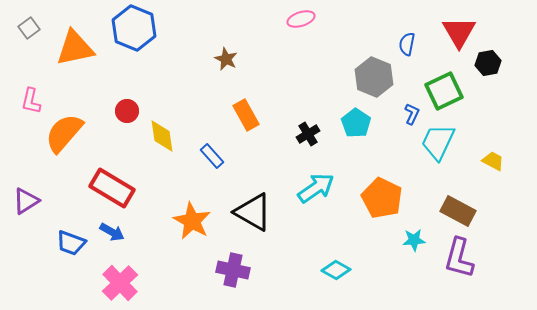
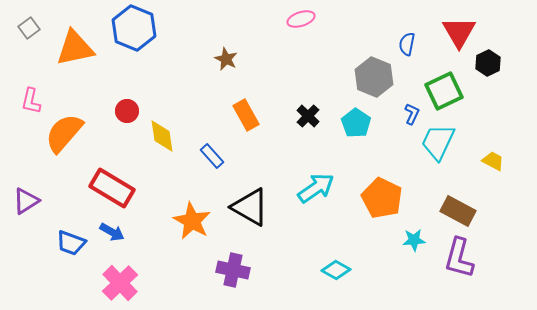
black hexagon: rotated 15 degrees counterclockwise
black cross: moved 18 px up; rotated 15 degrees counterclockwise
black triangle: moved 3 px left, 5 px up
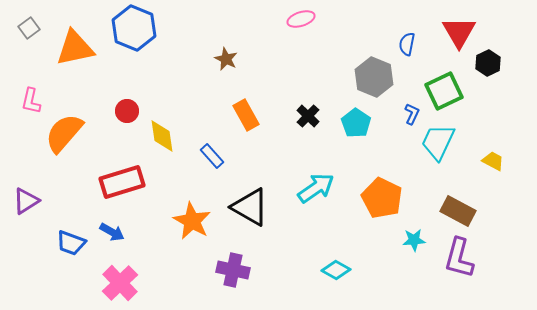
red rectangle: moved 10 px right, 6 px up; rotated 48 degrees counterclockwise
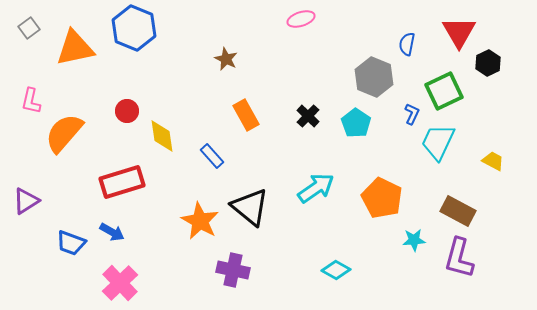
black triangle: rotated 9 degrees clockwise
orange star: moved 8 px right
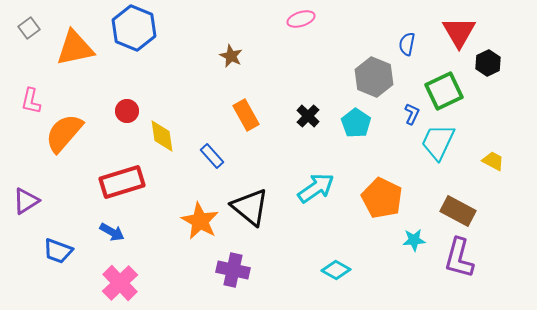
brown star: moved 5 px right, 3 px up
blue trapezoid: moved 13 px left, 8 px down
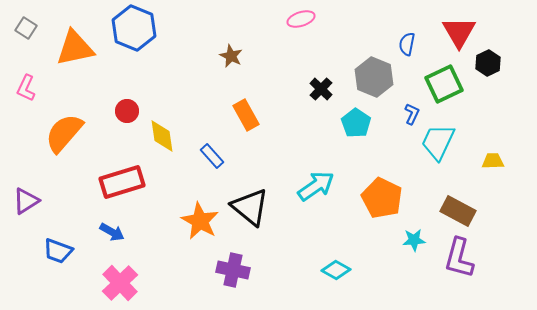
gray square: moved 3 px left; rotated 20 degrees counterclockwise
green square: moved 7 px up
pink L-shape: moved 5 px left, 13 px up; rotated 12 degrees clockwise
black cross: moved 13 px right, 27 px up
yellow trapezoid: rotated 30 degrees counterclockwise
cyan arrow: moved 2 px up
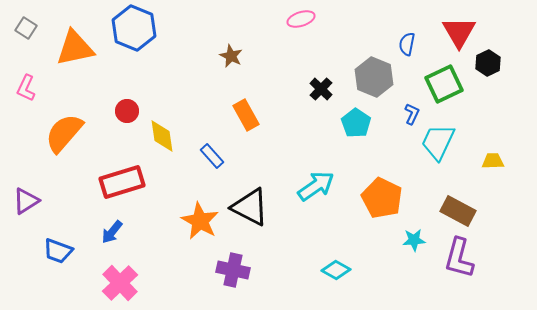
black triangle: rotated 12 degrees counterclockwise
blue arrow: rotated 100 degrees clockwise
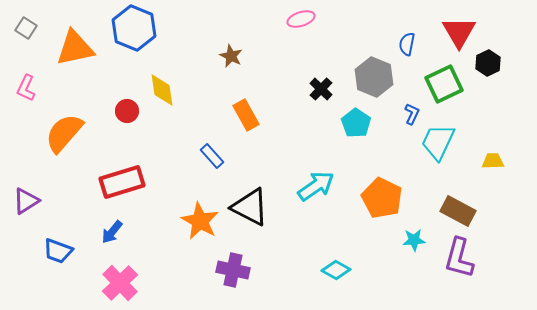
yellow diamond: moved 46 px up
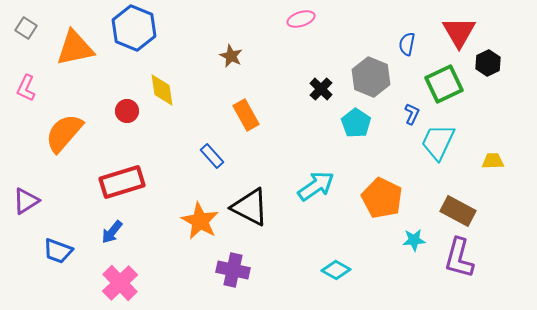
gray hexagon: moved 3 px left
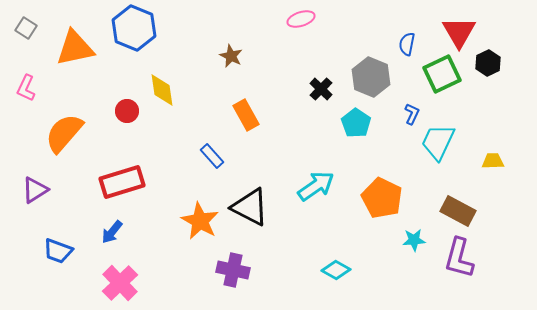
green square: moved 2 px left, 10 px up
purple triangle: moved 9 px right, 11 px up
